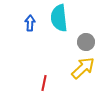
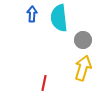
blue arrow: moved 2 px right, 9 px up
gray circle: moved 3 px left, 2 px up
yellow arrow: rotated 30 degrees counterclockwise
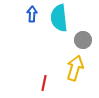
yellow arrow: moved 8 px left
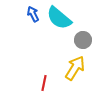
blue arrow: moved 1 px right; rotated 28 degrees counterclockwise
cyan semicircle: rotated 44 degrees counterclockwise
yellow arrow: rotated 15 degrees clockwise
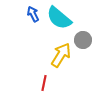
yellow arrow: moved 14 px left, 13 px up
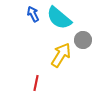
red line: moved 8 px left
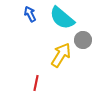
blue arrow: moved 3 px left
cyan semicircle: moved 3 px right
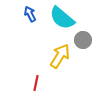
yellow arrow: moved 1 px left, 1 px down
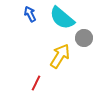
gray circle: moved 1 px right, 2 px up
red line: rotated 14 degrees clockwise
